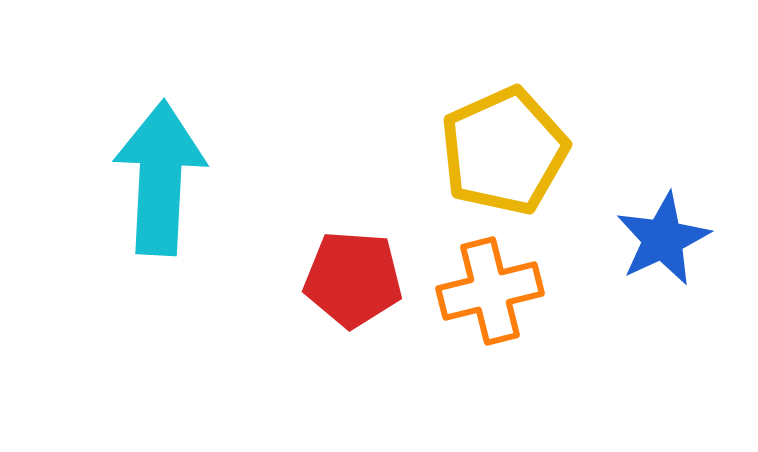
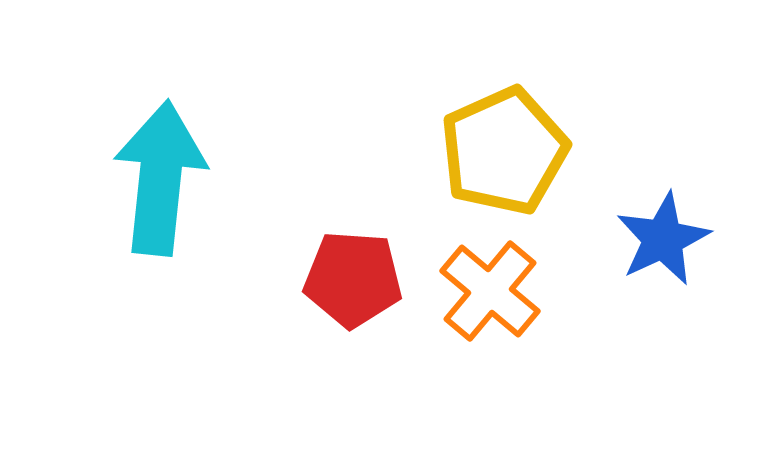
cyan arrow: rotated 3 degrees clockwise
orange cross: rotated 36 degrees counterclockwise
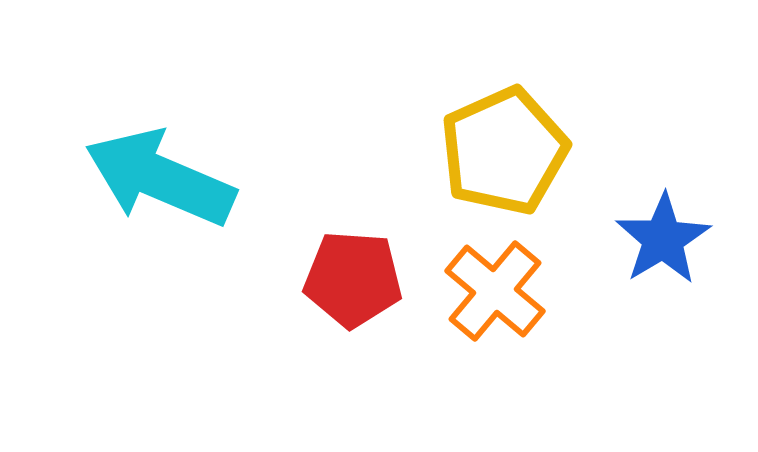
cyan arrow: rotated 73 degrees counterclockwise
blue star: rotated 6 degrees counterclockwise
orange cross: moved 5 px right
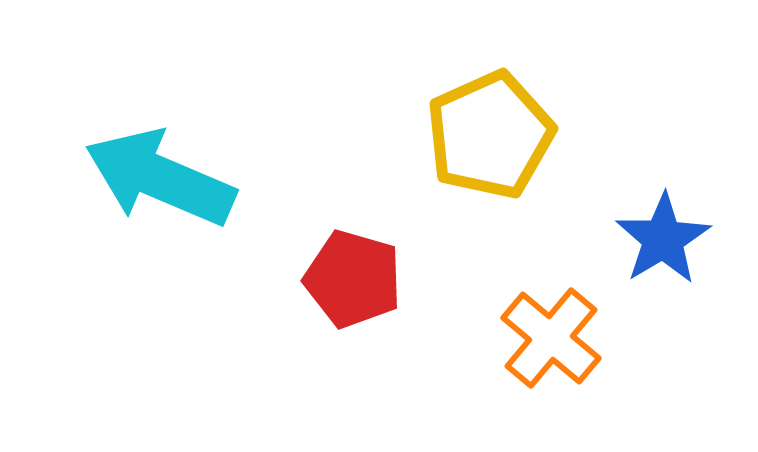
yellow pentagon: moved 14 px left, 16 px up
red pentagon: rotated 12 degrees clockwise
orange cross: moved 56 px right, 47 px down
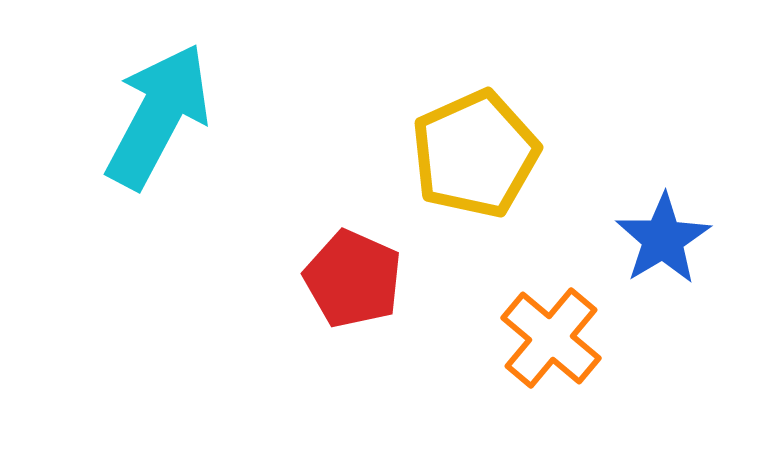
yellow pentagon: moved 15 px left, 19 px down
cyan arrow: moved 2 px left, 62 px up; rotated 95 degrees clockwise
red pentagon: rotated 8 degrees clockwise
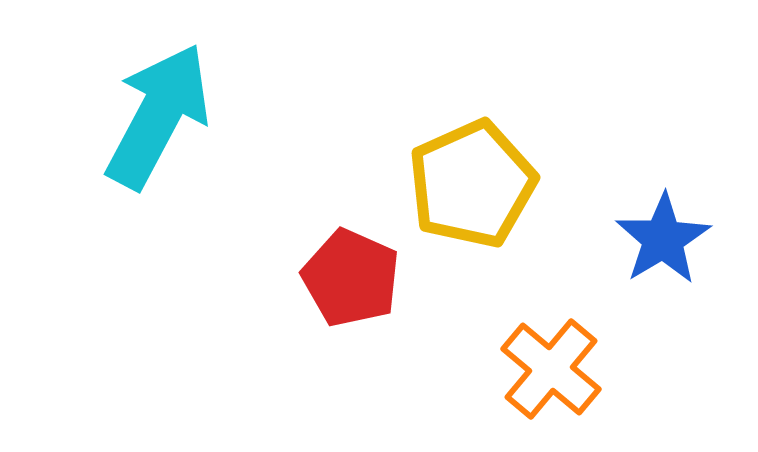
yellow pentagon: moved 3 px left, 30 px down
red pentagon: moved 2 px left, 1 px up
orange cross: moved 31 px down
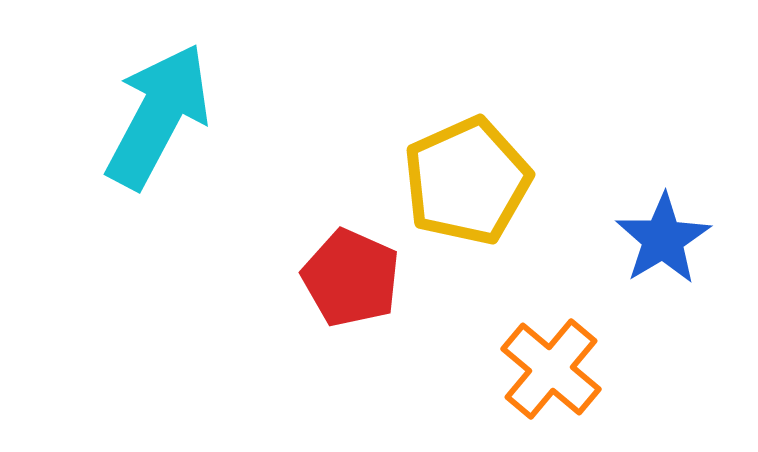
yellow pentagon: moved 5 px left, 3 px up
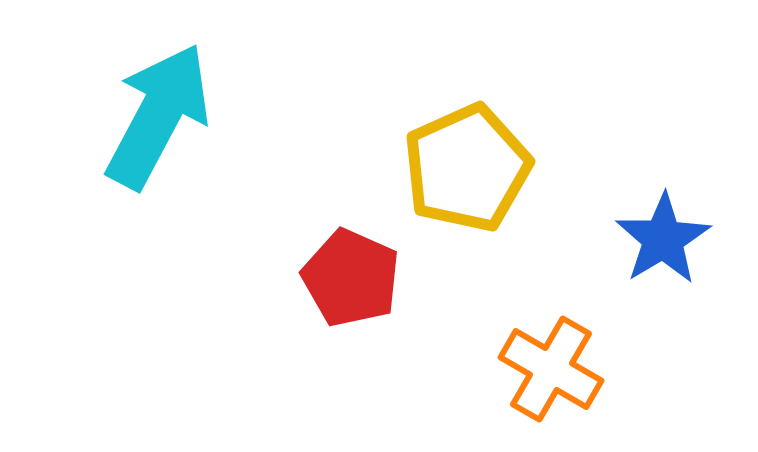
yellow pentagon: moved 13 px up
orange cross: rotated 10 degrees counterclockwise
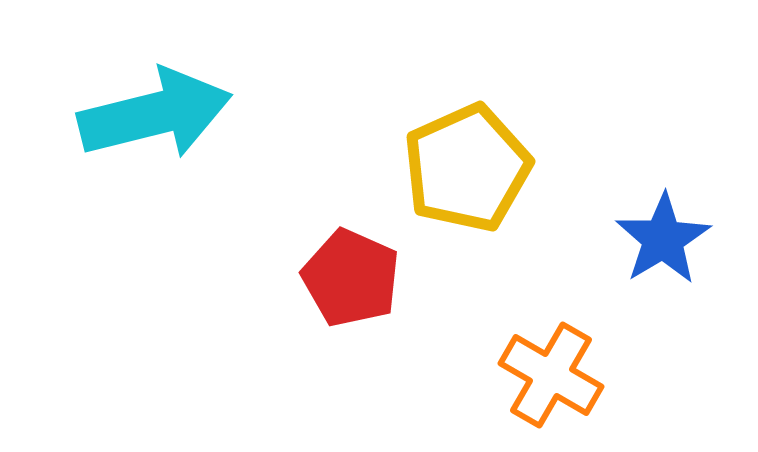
cyan arrow: moved 3 px left, 2 px up; rotated 48 degrees clockwise
orange cross: moved 6 px down
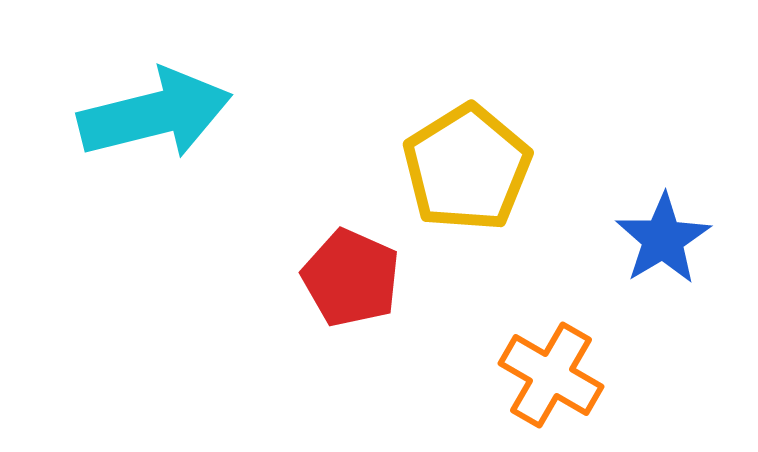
yellow pentagon: rotated 8 degrees counterclockwise
